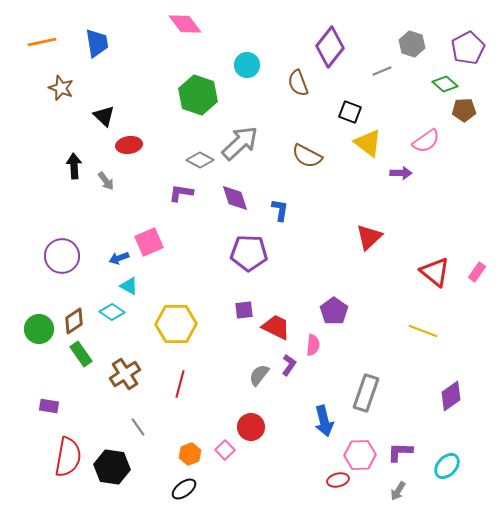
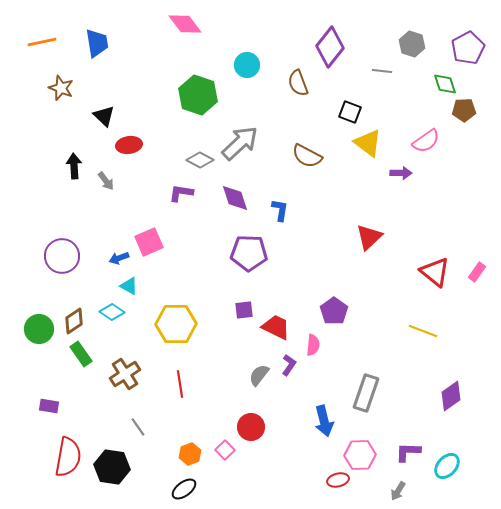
gray line at (382, 71): rotated 30 degrees clockwise
green diamond at (445, 84): rotated 30 degrees clockwise
red line at (180, 384): rotated 24 degrees counterclockwise
purple L-shape at (400, 452): moved 8 px right
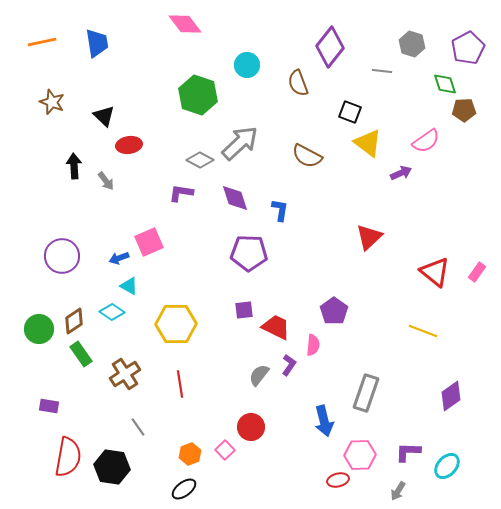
brown star at (61, 88): moved 9 px left, 14 px down
purple arrow at (401, 173): rotated 25 degrees counterclockwise
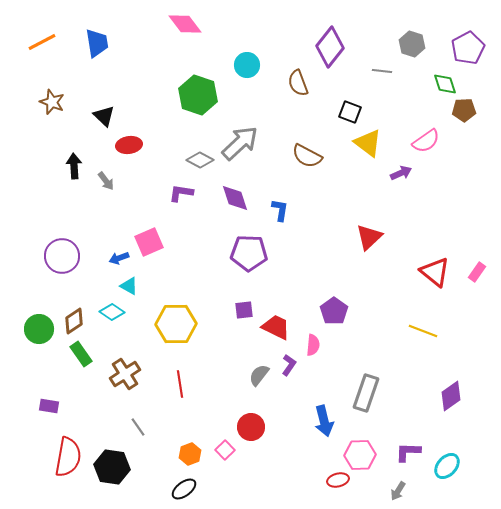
orange line at (42, 42): rotated 16 degrees counterclockwise
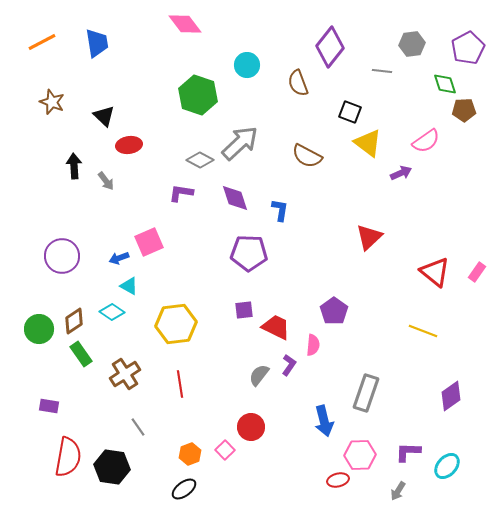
gray hexagon at (412, 44): rotated 25 degrees counterclockwise
yellow hexagon at (176, 324): rotated 6 degrees counterclockwise
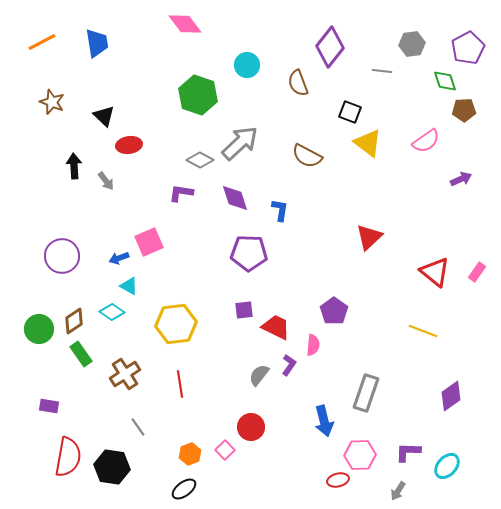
green diamond at (445, 84): moved 3 px up
purple arrow at (401, 173): moved 60 px right, 6 px down
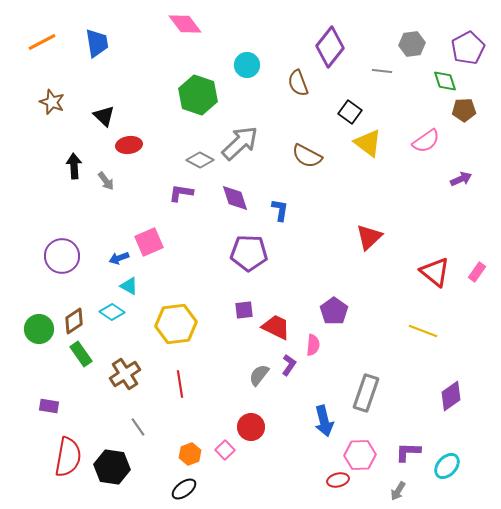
black square at (350, 112): rotated 15 degrees clockwise
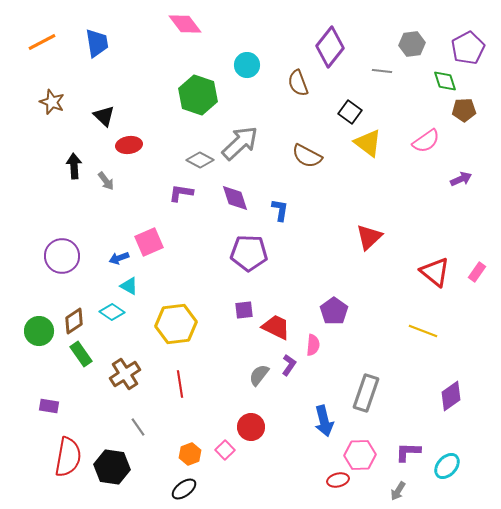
green circle at (39, 329): moved 2 px down
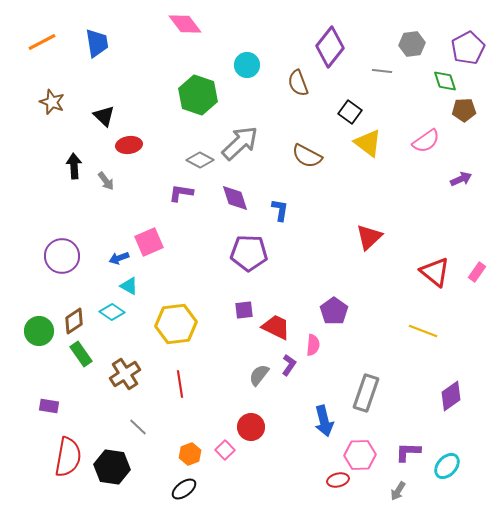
gray line at (138, 427): rotated 12 degrees counterclockwise
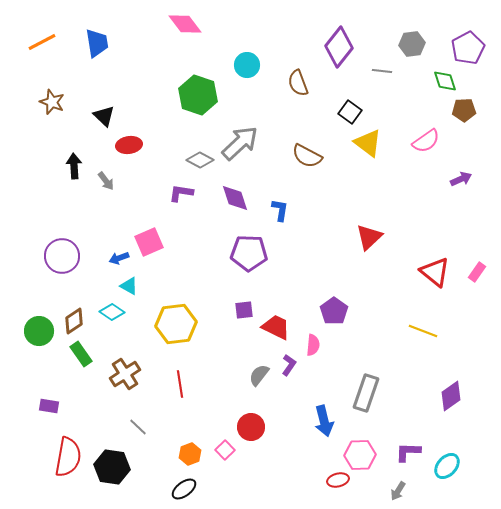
purple diamond at (330, 47): moved 9 px right
